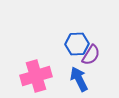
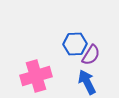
blue hexagon: moved 2 px left
blue arrow: moved 8 px right, 3 px down
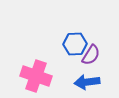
pink cross: rotated 36 degrees clockwise
blue arrow: rotated 70 degrees counterclockwise
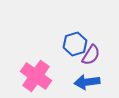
blue hexagon: rotated 15 degrees counterclockwise
pink cross: rotated 16 degrees clockwise
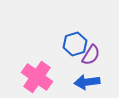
pink cross: moved 1 px right, 1 px down
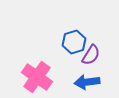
blue hexagon: moved 1 px left, 2 px up
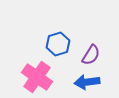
blue hexagon: moved 16 px left, 2 px down
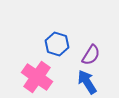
blue hexagon: moved 1 px left; rotated 25 degrees counterclockwise
blue arrow: rotated 65 degrees clockwise
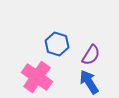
blue arrow: moved 2 px right
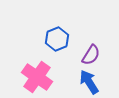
blue hexagon: moved 5 px up; rotated 20 degrees clockwise
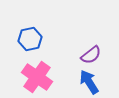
blue hexagon: moved 27 px left; rotated 10 degrees clockwise
purple semicircle: rotated 20 degrees clockwise
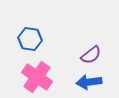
blue hexagon: rotated 20 degrees clockwise
blue arrow: rotated 65 degrees counterclockwise
